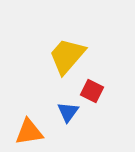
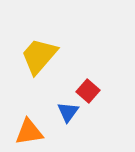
yellow trapezoid: moved 28 px left
red square: moved 4 px left; rotated 15 degrees clockwise
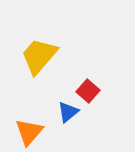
blue triangle: rotated 15 degrees clockwise
orange triangle: rotated 40 degrees counterclockwise
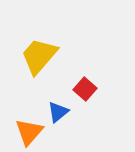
red square: moved 3 px left, 2 px up
blue triangle: moved 10 px left
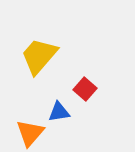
blue triangle: moved 1 px right; rotated 30 degrees clockwise
orange triangle: moved 1 px right, 1 px down
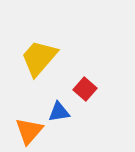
yellow trapezoid: moved 2 px down
orange triangle: moved 1 px left, 2 px up
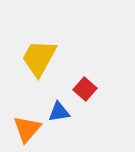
yellow trapezoid: rotated 12 degrees counterclockwise
orange triangle: moved 2 px left, 2 px up
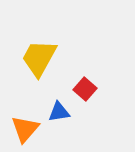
orange triangle: moved 2 px left
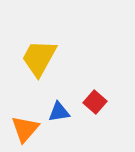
red square: moved 10 px right, 13 px down
